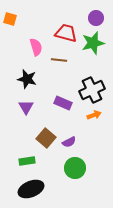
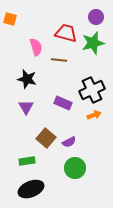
purple circle: moved 1 px up
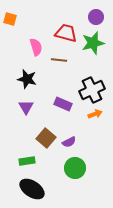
purple rectangle: moved 1 px down
orange arrow: moved 1 px right, 1 px up
black ellipse: moved 1 px right; rotated 55 degrees clockwise
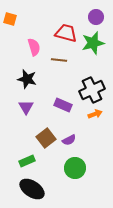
pink semicircle: moved 2 px left
purple rectangle: moved 1 px down
brown square: rotated 12 degrees clockwise
purple semicircle: moved 2 px up
green rectangle: rotated 14 degrees counterclockwise
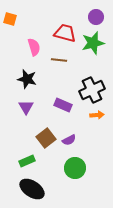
red trapezoid: moved 1 px left
orange arrow: moved 2 px right, 1 px down; rotated 16 degrees clockwise
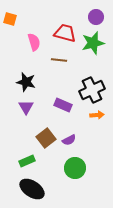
pink semicircle: moved 5 px up
black star: moved 1 px left, 3 px down
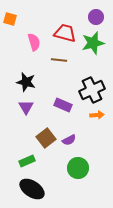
green circle: moved 3 px right
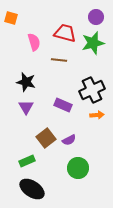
orange square: moved 1 px right, 1 px up
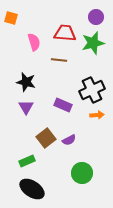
red trapezoid: rotated 10 degrees counterclockwise
green circle: moved 4 px right, 5 px down
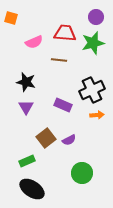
pink semicircle: rotated 84 degrees clockwise
